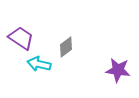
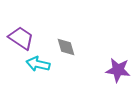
gray diamond: rotated 70 degrees counterclockwise
cyan arrow: moved 1 px left
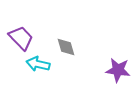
purple trapezoid: rotated 12 degrees clockwise
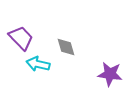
purple star: moved 8 px left, 4 px down
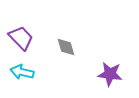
cyan arrow: moved 16 px left, 8 px down
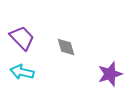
purple trapezoid: moved 1 px right
purple star: rotated 25 degrees counterclockwise
